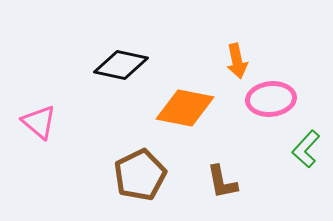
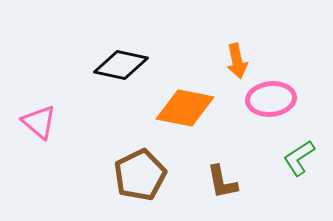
green L-shape: moved 7 px left, 9 px down; rotated 15 degrees clockwise
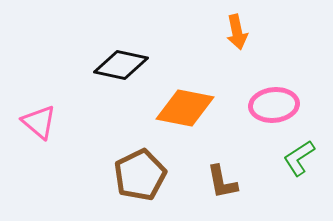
orange arrow: moved 29 px up
pink ellipse: moved 3 px right, 6 px down
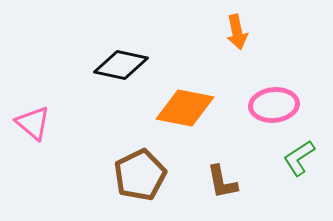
pink triangle: moved 6 px left, 1 px down
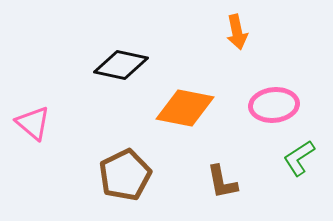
brown pentagon: moved 15 px left
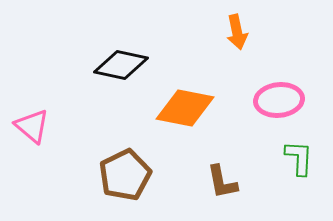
pink ellipse: moved 5 px right, 5 px up
pink triangle: moved 1 px left, 3 px down
green L-shape: rotated 126 degrees clockwise
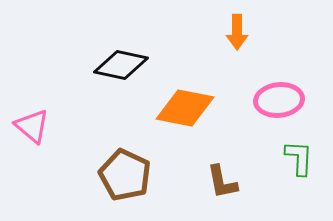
orange arrow: rotated 12 degrees clockwise
brown pentagon: rotated 21 degrees counterclockwise
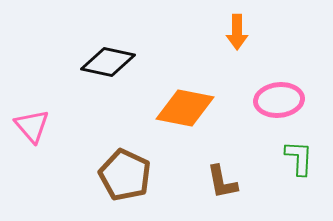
black diamond: moved 13 px left, 3 px up
pink triangle: rotated 9 degrees clockwise
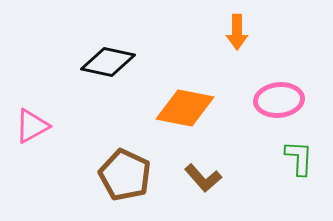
pink triangle: rotated 42 degrees clockwise
brown L-shape: moved 19 px left, 4 px up; rotated 30 degrees counterclockwise
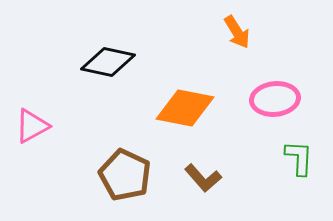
orange arrow: rotated 32 degrees counterclockwise
pink ellipse: moved 4 px left, 1 px up
